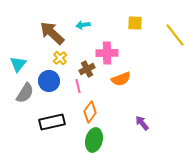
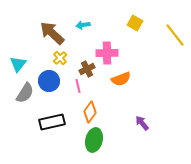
yellow square: rotated 28 degrees clockwise
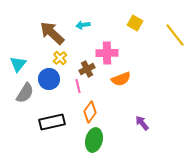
blue circle: moved 2 px up
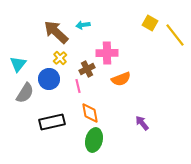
yellow square: moved 15 px right
brown arrow: moved 4 px right, 1 px up
orange diamond: moved 1 px down; rotated 45 degrees counterclockwise
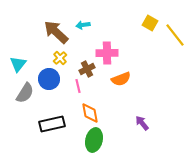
black rectangle: moved 2 px down
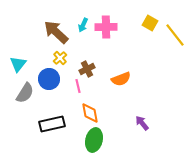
cyan arrow: rotated 56 degrees counterclockwise
pink cross: moved 1 px left, 26 px up
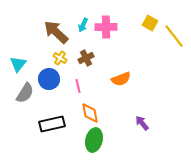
yellow line: moved 1 px left, 1 px down
yellow cross: rotated 16 degrees counterclockwise
brown cross: moved 1 px left, 11 px up
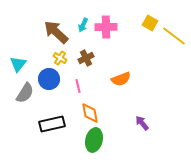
yellow line: rotated 15 degrees counterclockwise
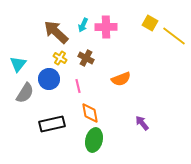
brown cross: rotated 35 degrees counterclockwise
